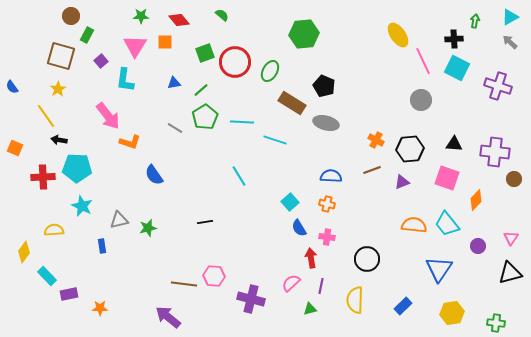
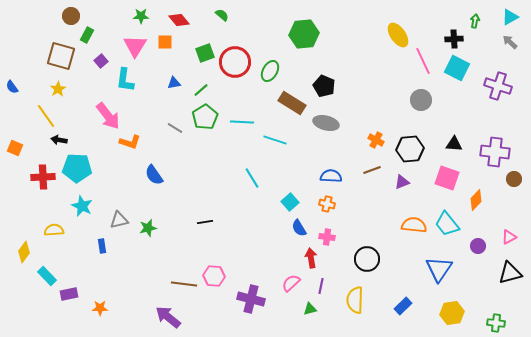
cyan line at (239, 176): moved 13 px right, 2 px down
pink triangle at (511, 238): moved 2 px left, 1 px up; rotated 28 degrees clockwise
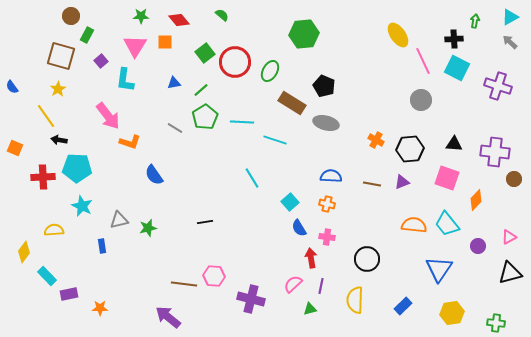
green square at (205, 53): rotated 18 degrees counterclockwise
brown line at (372, 170): moved 14 px down; rotated 30 degrees clockwise
pink semicircle at (291, 283): moved 2 px right, 1 px down
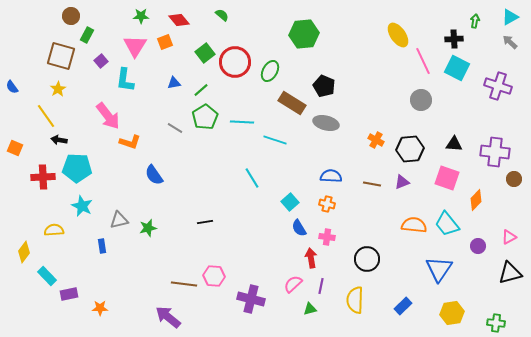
orange square at (165, 42): rotated 21 degrees counterclockwise
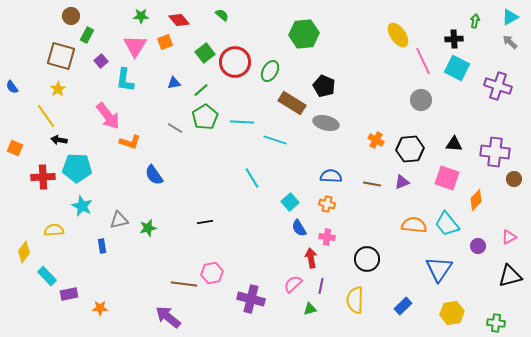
black triangle at (510, 273): moved 3 px down
pink hexagon at (214, 276): moved 2 px left, 3 px up; rotated 15 degrees counterclockwise
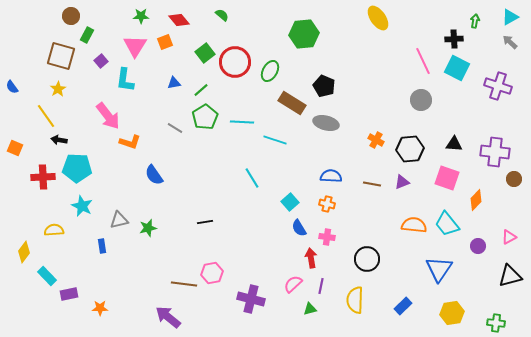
yellow ellipse at (398, 35): moved 20 px left, 17 px up
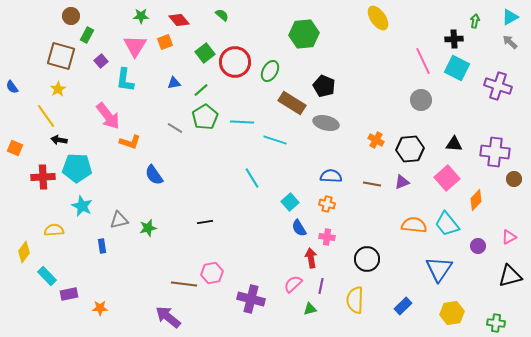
pink square at (447, 178): rotated 30 degrees clockwise
